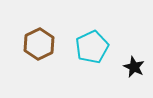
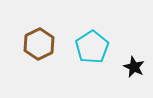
cyan pentagon: rotated 8 degrees counterclockwise
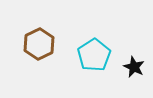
cyan pentagon: moved 2 px right, 8 px down
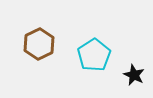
black star: moved 8 px down
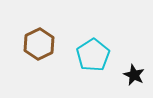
cyan pentagon: moved 1 px left
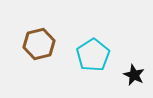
brown hexagon: rotated 12 degrees clockwise
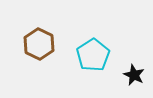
brown hexagon: rotated 20 degrees counterclockwise
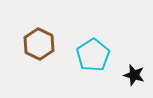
black star: rotated 10 degrees counterclockwise
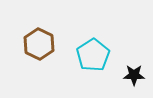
black star: rotated 15 degrees counterclockwise
